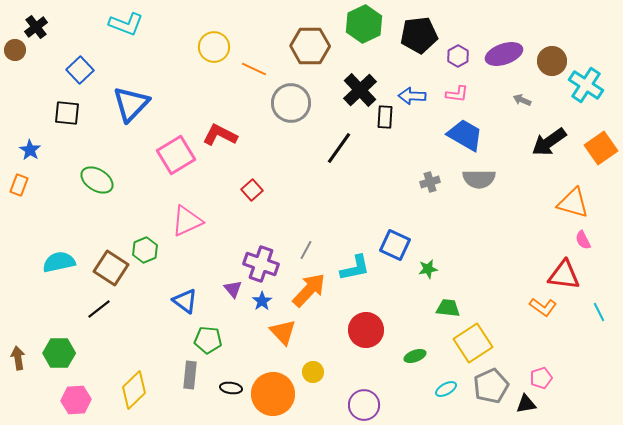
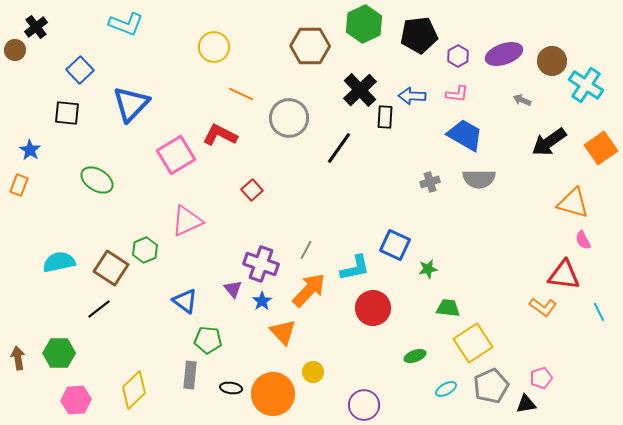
orange line at (254, 69): moved 13 px left, 25 px down
gray circle at (291, 103): moved 2 px left, 15 px down
red circle at (366, 330): moved 7 px right, 22 px up
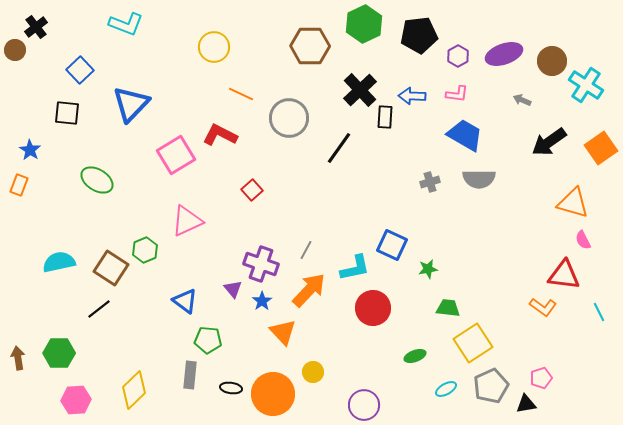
blue square at (395, 245): moved 3 px left
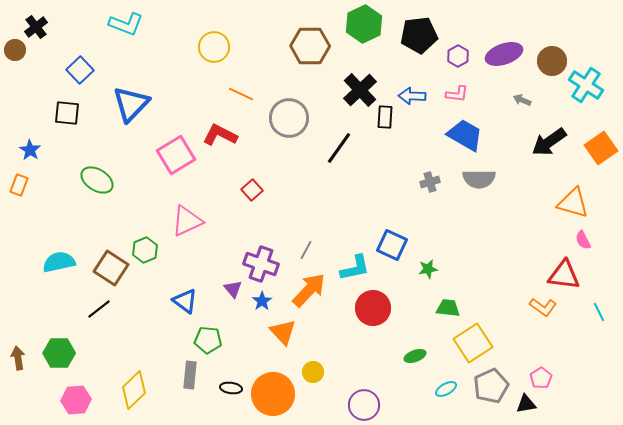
pink pentagon at (541, 378): rotated 15 degrees counterclockwise
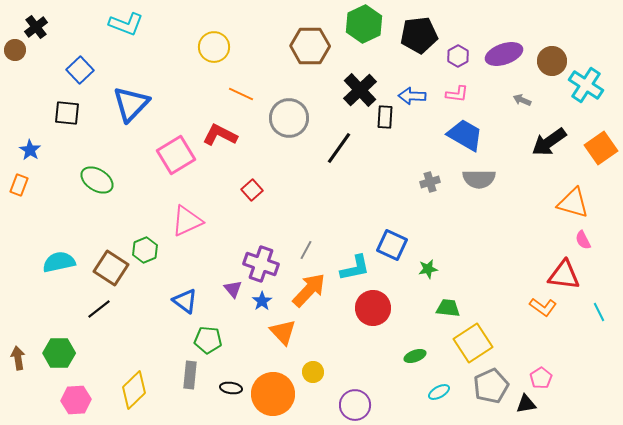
cyan ellipse at (446, 389): moved 7 px left, 3 px down
purple circle at (364, 405): moved 9 px left
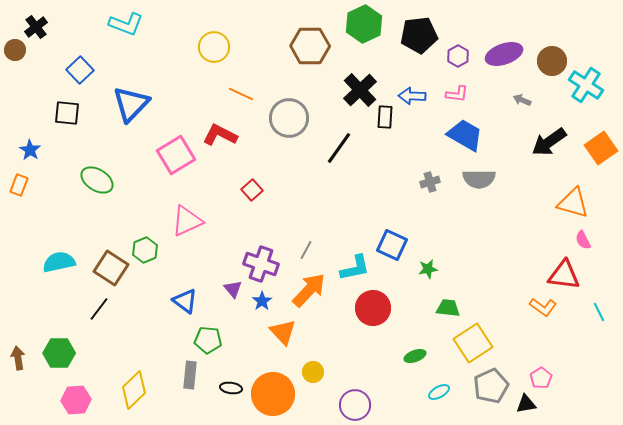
black line at (99, 309): rotated 15 degrees counterclockwise
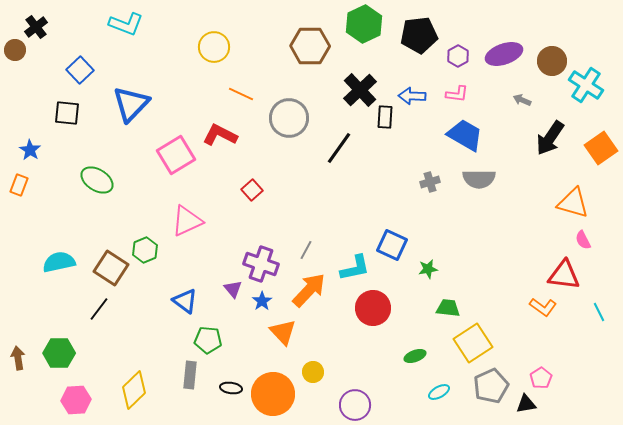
black arrow at (549, 142): moved 1 px right, 4 px up; rotated 21 degrees counterclockwise
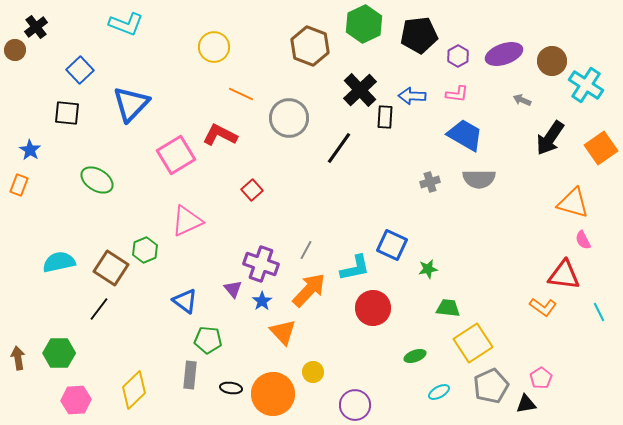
brown hexagon at (310, 46): rotated 21 degrees clockwise
